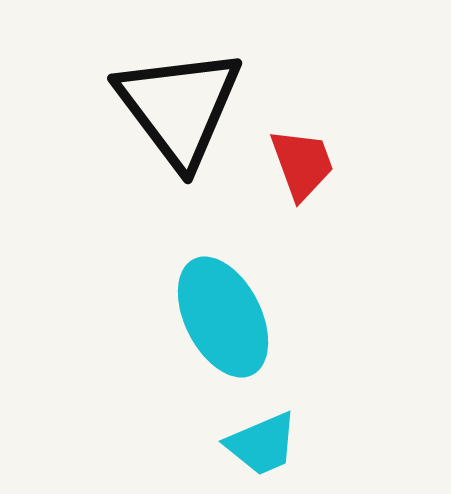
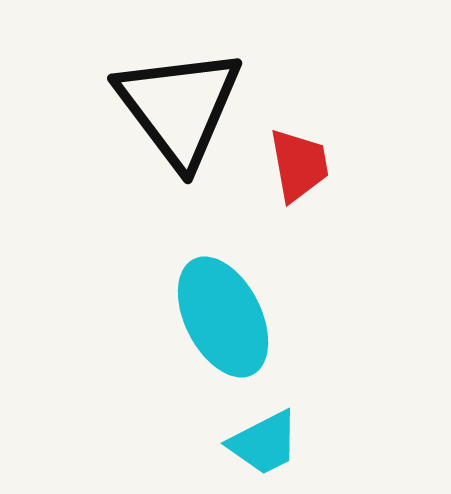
red trapezoid: moved 3 px left, 1 px down; rotated 10 degrees clockwise
cyan trapezoid: moved 2 px right, 1 px up; rotated 4 degrees counterclockwise
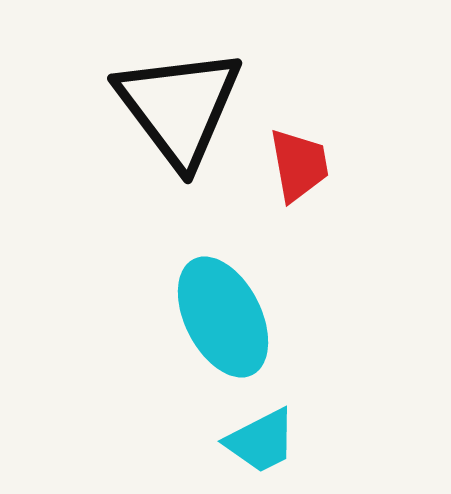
cyan trapezoid: moved 3 px left, 2 px up
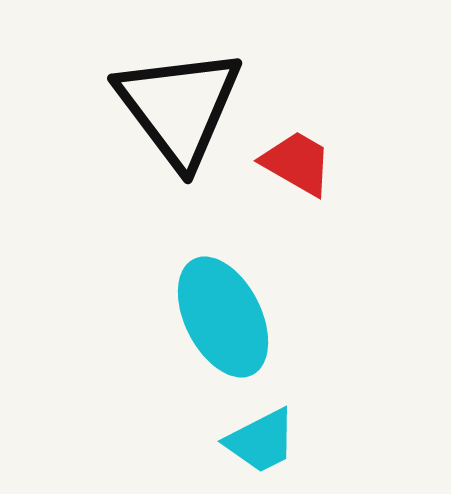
red trapezoid: moved 2 px left, 2 px up; rotated 50 degrees counterclockwise
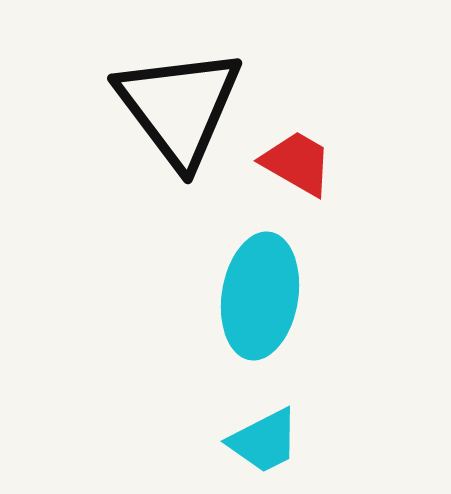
cyan ellipse: moved 37 px right, 21 px up; rotated 36 degrees clockwise
cyan trapezoid: moved 3 px right
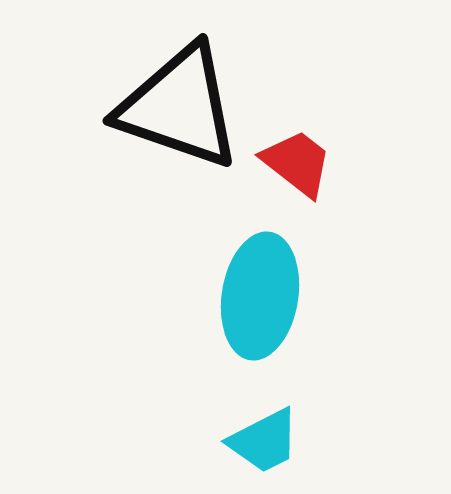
black triangle: rotated 34 degrees counterclockwise
red trapezoid: rotated 8 degrees clockwise
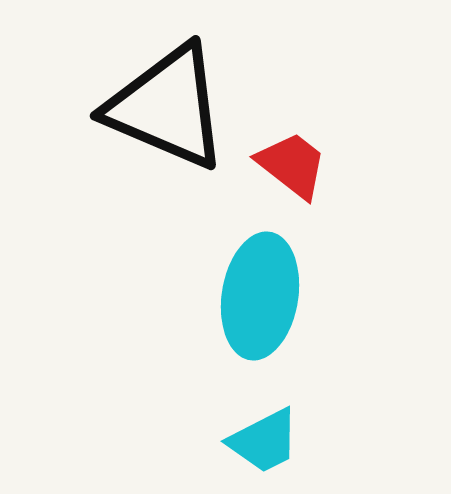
black triangle: moved 12 px left; rotated 4 degrees clockwise
red trapezoid: moved 5 px left, 2 px down
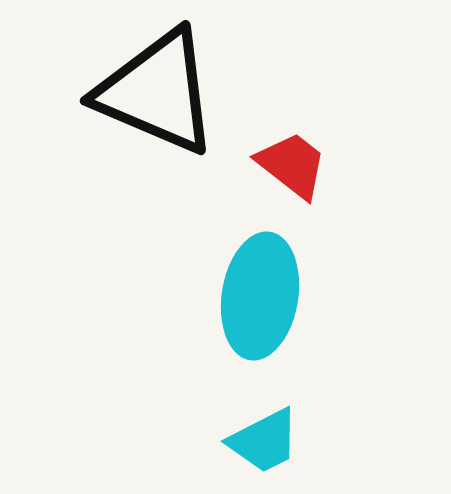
black triangle: moved 10 px left, 15 px up
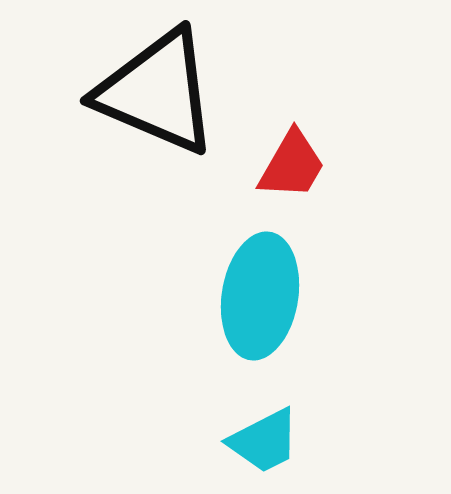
red trapezoid: rotated 82 degrees clockwise
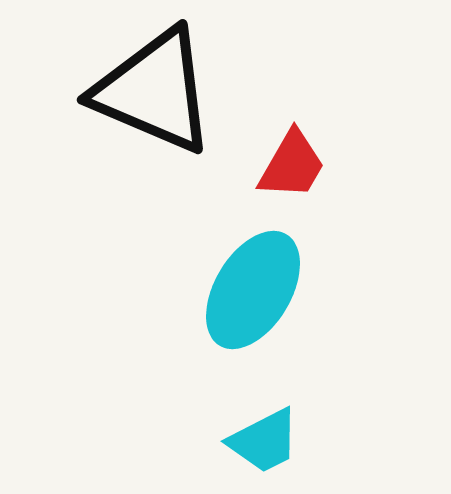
black triangle: moved 3 px left, 1 px up
cyan ellipse: moved 7 px left, 6 px up; rotated 22 degrees clockwise
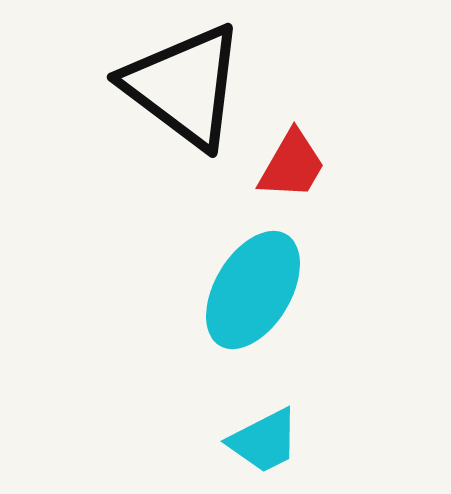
black triangle: moved 30 px right, 5 px up; rotated 14 degrees clockwise
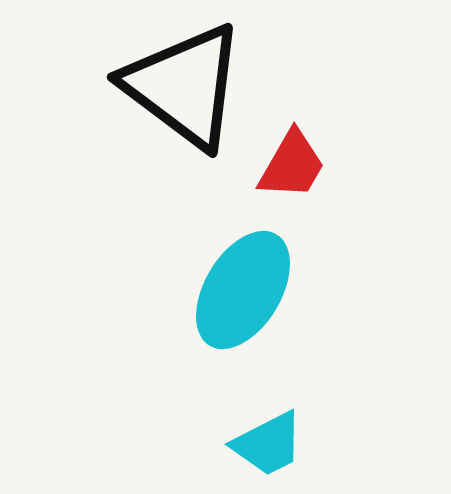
cyan ellipse: moved 10 px left
cyan trapezoid: moved 4 px right, 3 px down
